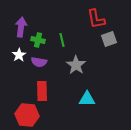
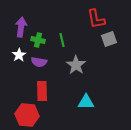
cyan triangle: moved 1 px left, 3 px down
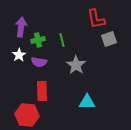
green cross: rotated 24 degrees counterclockwise
cyan triangle: moved 1 px right
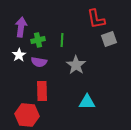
green line: rotated 16 degrees clockwise
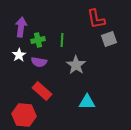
red rectangle: rotated 48 degrees counterclockwise
red hexagon: moved 3 px left
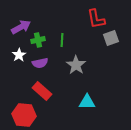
purple arrow: rotated 54 degrees clockwise
gray square: moved 2 px right, 1 px up
purple semicircle: moved 1 px right, 1 px down; rotated 21 degrees counterclockwise
